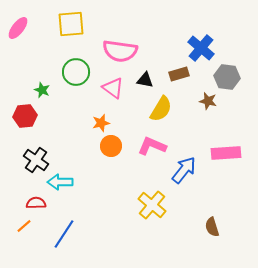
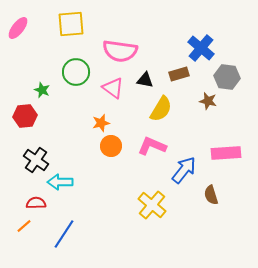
brown semicircle: moved 1 px left, 32 px up
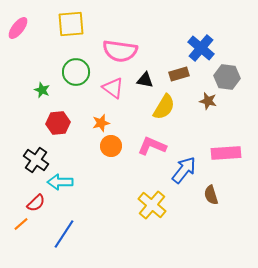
yellow semicircle: moved 3 px right, 2 px up
red hexagon: moved 33 px right, 7 px down
red semicircle: rotated 138 degrees clockwise
orange line: moved 3 px left, 2 px up
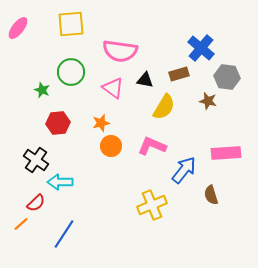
green circle: moved 5 px left
yellow cross: rotated 28 degrees clockwise
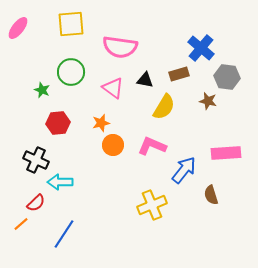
pink semicircle: moved 4 px up
orange circle: moved 2 px right, 1 px up
black cross: rotated 10 degrees counterclockwise
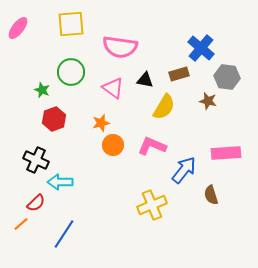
red hexagon: moved 4 px left, 4 px up; rotated 15 degrees counterclockwise
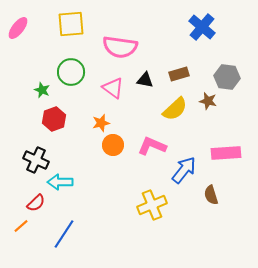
blue cross: moved 1 px right, 21 px up
yellow semicircle: moved 11 px right, 2 px down; rotated 16 degrees clockwise
orange line: moved 2 px down
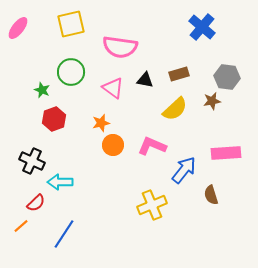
yellow square: rotated 8 degrees counterclockwise
brown star: moved 4 px right; rotated 24 degrees counterclockwise
black cross: moved 4 px left, 1 px down
